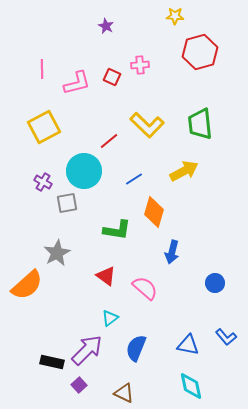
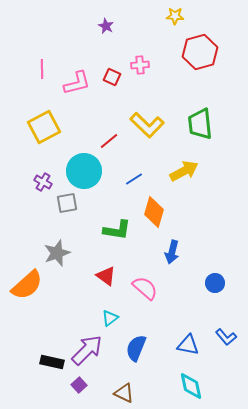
gray star: rotated 8 degrees clockwise
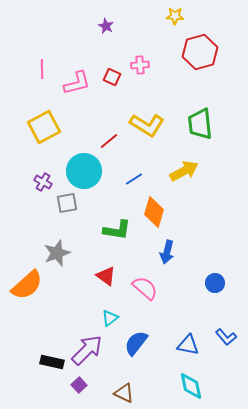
yellow L-shape: rotated 12 degrees counterclockwise
blue arrow: moved 5 px left
blue semicircle: moved 5 px up; rotated 16 degrees clockwise
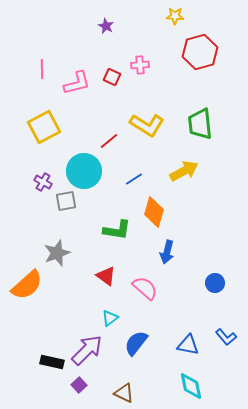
gray square: moved 1 px left, 2 px up
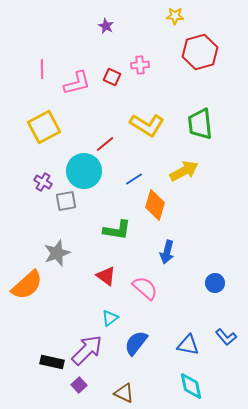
red line: moved 4 px left, 3 px down
orange diamond: moved 1 px right, 7 px up
